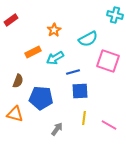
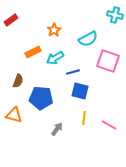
blue square: rotated 18 degrees clockwise
orange triangle: moved 1 px left, 1 px down
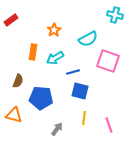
orange rectangle: rotated 56 degrees counterclockwise
pink line: rotated 42 degrees clockwise
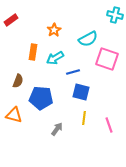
pink square: moved 1 px left, 2 px up
blue square: moved 1 px right, 1 px down
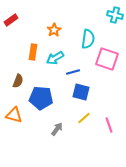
cyan semicircle: rotated 54 degrees counterclockwise
yellow line: rotated 40 degrees clockwise
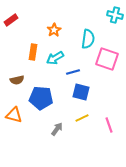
brown semicircle: moved 1 px left, 1 px up; rotated 56 degrees clockwise
yellow line: moved 2 px left; rotated 16 degrees clockwise
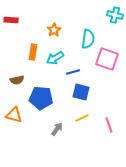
red rectangle: rotated 40 degrees clockwise
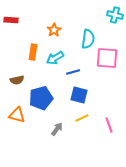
pink square: moved 1 px up; rotated 15 degrees counterclockwise
blue square: moved 2 px left, 3 px down
blue pentagon: rotated 20 degrees counterclockwise
orange triangle: moved 3 px right
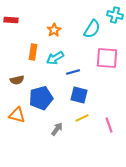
cyan semicircle: moved 4 px right, 10 px up; rotated 24 degrees clockwise
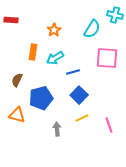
brown semicircle: rotated 128 degrees clockwise
blue square: rotated 30 degrees clockwise
gray arrow: rotated 40 degrees counterclockwise
